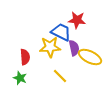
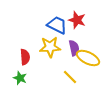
red star: rotated 12 degrees clockwise
blue trapezoid: moved 4 px left, 7 px up
yellow ellipse: moved 2 px left, 1 px down
yellow line: moved 10 px right, 1 px down
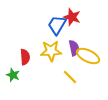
red star: moved 5 px left, 3 px up
blue trapezoid: rotated 85 degrees counterclockwise
yellow star: moved 1 px right, 4 px down
yellow ellipse: moved 2 px up
green star: moved 7 px left, 3 px up
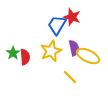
yellow star: rotated 20 degrees counterclockwise
green star: moved 22 px up; rotated 16 degrees clockwise
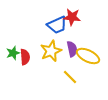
red star: rotated 12 degrees counterclockwise
blue trapezoid: rotated 145 degrees counterclockwise
purple semicircle: moved 2 px left, 1 px down
green star: rotated 16 degrees clockwise
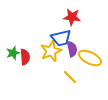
blue trapezoid: moved 4 px right, 13 px down; rotated 10 degrees clockwise
yellow ellipse: moved 2 px right, 2 px down
